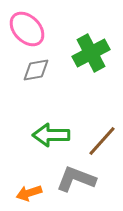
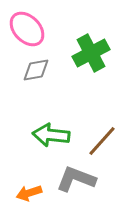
green arrow: rotated 6 degrees clockwise
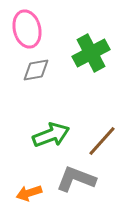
pink ellipse: rotated 30 degrees clockwise
green arrow: rotated 153 degrees clockwise
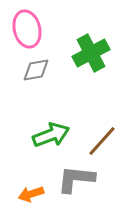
gray L-shape: rotated 15 degrees counterclockwise
orange arrow: moved 2 px right, 1 px down
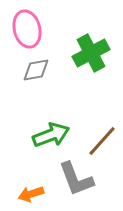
gray L-shape: rotated 117 degrees counterclockwise
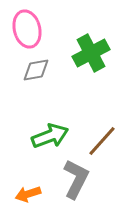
green arrow: moved 1 px left, 1 px down
gray L-shape: rotated 132 degrees counterclockwise
orange arrow: moved 3 px left
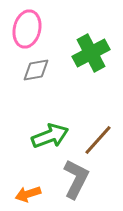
pink ellipse: rotated 27 degrees clockwise
brown line: moved 4 px left, 1 px up
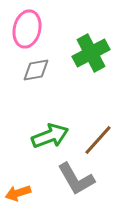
gray L-shape: rotated 123 degrees clockwise
orange arrow: moved 10 px left, 1 px up
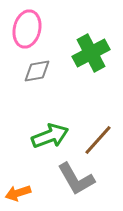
gray diamond: moved 1 px right, 1 px down
